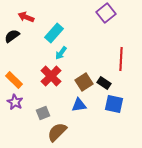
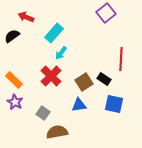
black rectangle: moved 4 px up
gray square: rotated 32 degrees counterclockwise
brown semicircle: rotated 35 degrees clockwise
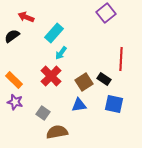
purple star: rotated 14 degrees counterclockwise
